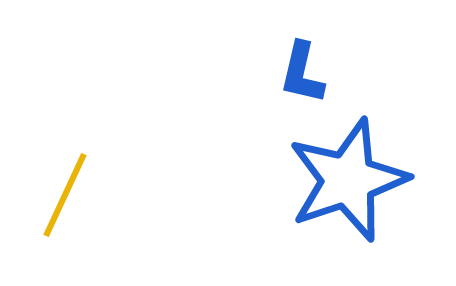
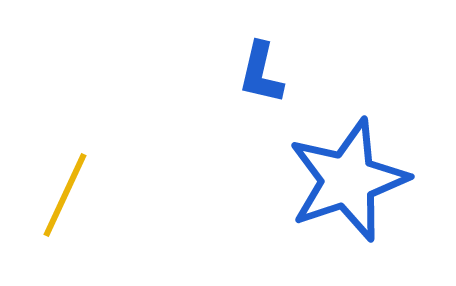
blue L-shape: moved 41 px left
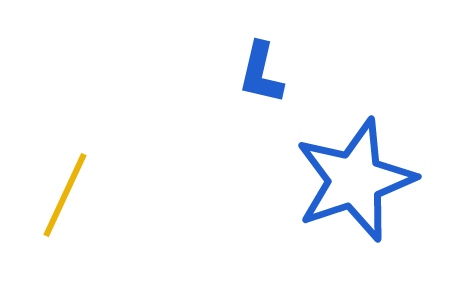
blue star: moved 7 px right
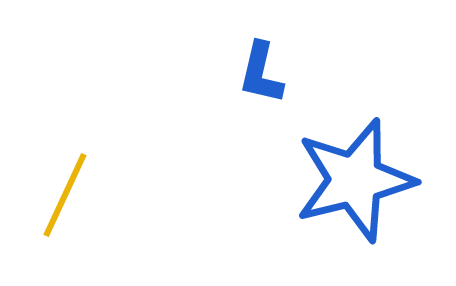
blue star: rotated 5 degrees clockwise
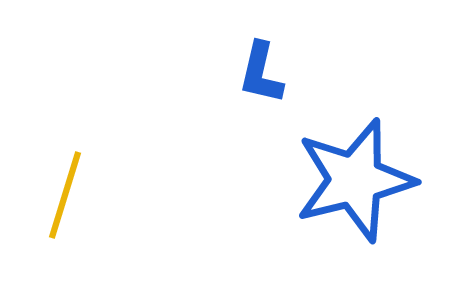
yellow line: rotated 8 degrees counterclockwise
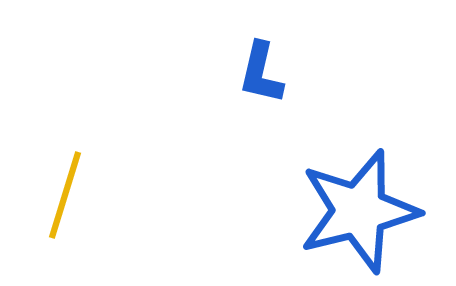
blue star: moved 4 px right, 31 px down
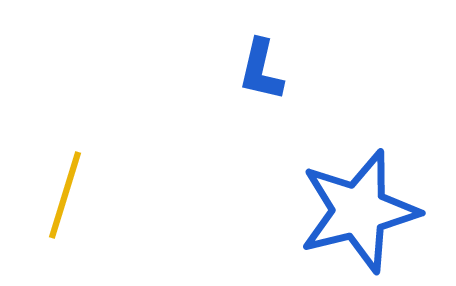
blue L-shape: moved 3 px up
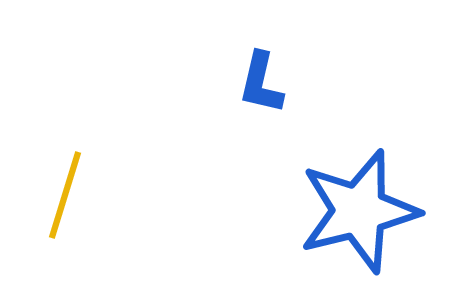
blue L-shape: moved 13 px down
